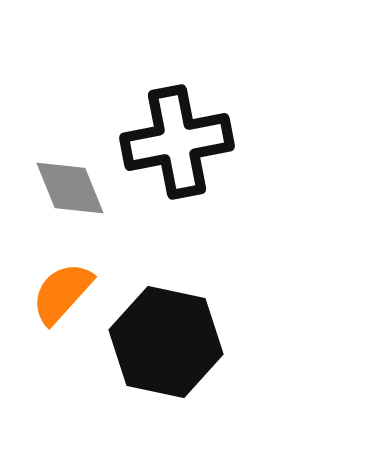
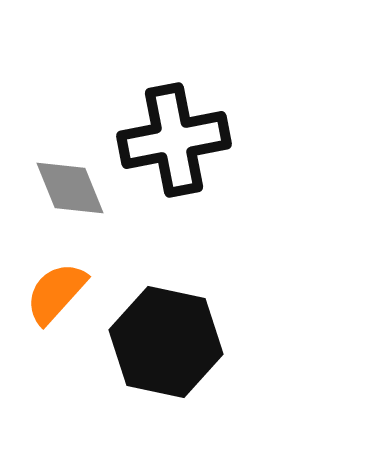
black cross: moved 3 px left, 2 px up
orange semicircle: moved 6 px left
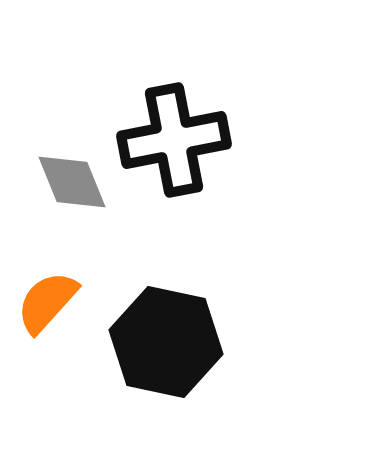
gray diamond: moved 2 px right, 6 px up
orange semicircle: moved 9 px left, 9 px down
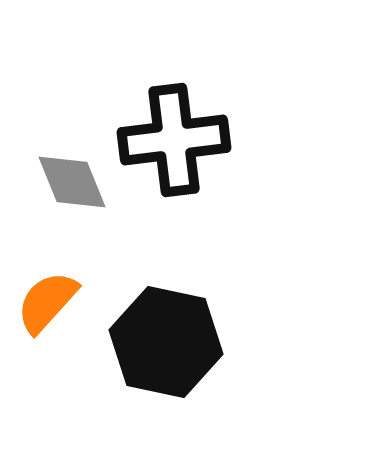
black cross: rotated 4 degrees clockwise
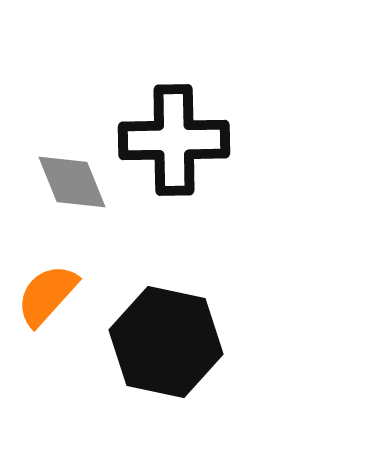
black cross: rotated 6 degrees clockwise
orange semicircle: moved 7 px up
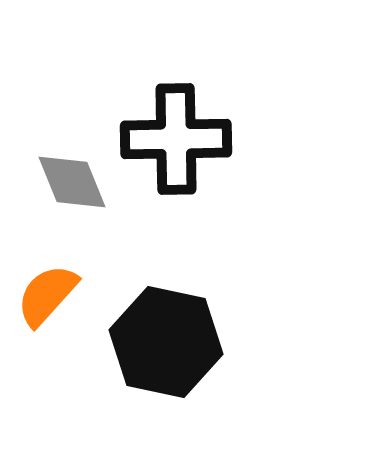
black cross: moved 2 px right, 1 px up
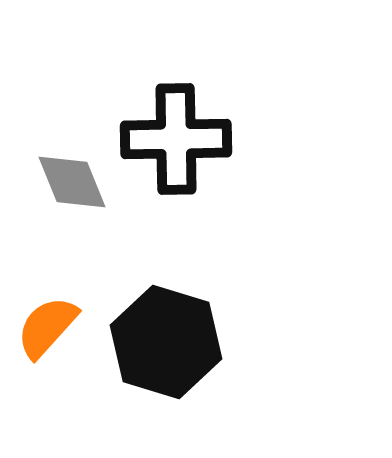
orange semicircle: moved 32 px down
black hexagon: rotated 5 degrees clockwise
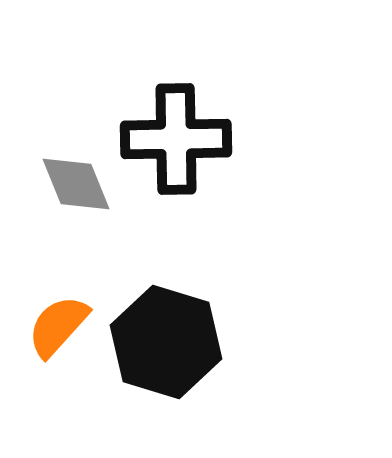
gray diamond: moved 4 px right, 2 px down
orange semicircle: moved 11 px right, 1 px up
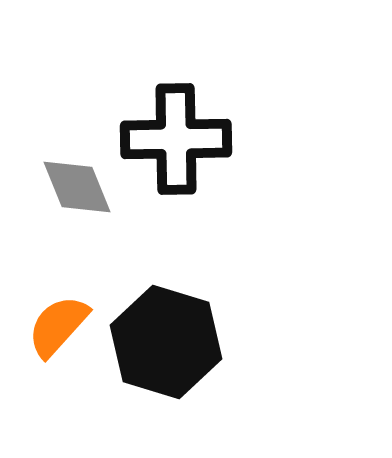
gray diamond: moved 1 px right, 3 px down
